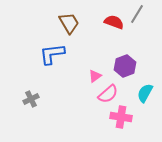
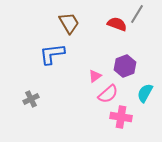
red semicircle: moved 3 px right, 2 px down
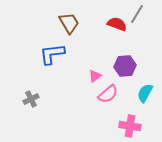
purple hexagon: rotated 15 degrees clockwise
pink cross: moved 9 px right, 9 px down
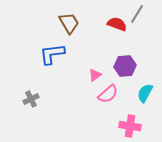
pink triangle: moved 1 px up
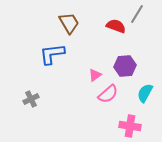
red semicircle: moved 1 px left, 2 px down
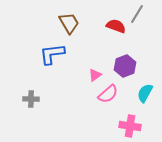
purple hexagon: rotated 15 degrees counterclockwise
gray cross: rotated 28 degrees clockwise
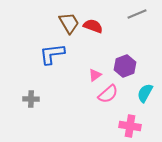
gray line: rotated 36 degrees clockwise
red semicircle: moved 23 px left
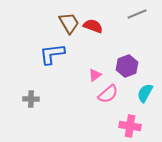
purple hexagon: moved 2 px right
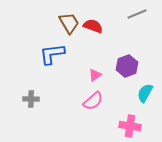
pink semicircle: moved 15 px left, 7 px down
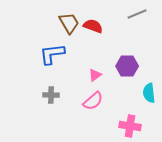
purple hexagon: rotated 20 degrees clockwise
cyan semicircle: moved 4 px right; rotated 36 degrees counterclockwise
gray cross: moved 20 px right, 4 px up
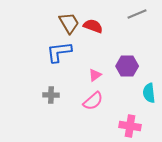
blue L-shape: moved 7 px right, 2 px up
